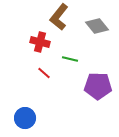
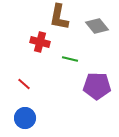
brown L-shape: rotated 28 degrees counterclockwise
red line: moved 20 px left, 11 px down
purple pentagon: moved 1 px left
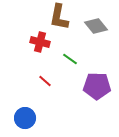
gray diamond: moved 1 px left
green line: rotated 21 degrees clockwise
red line: moved 21 px right, 3 px up
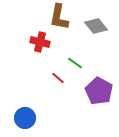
green line: moved 5 px right, 4 px down
red line: moved 13 px right, 3 px up
purple pentagon: moved 2 px right, 5 px down; rotated 28 degrees clockwise
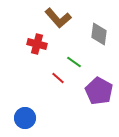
brown L-shape: moved 1 px left, 1 px down; rotated 52 degrees counterclockwise
gray diamond: moved 3 px right, 8 px down; rotated 45 degrees clockwise
red cross: moved 3 px left, 2 px down
green line: moved 1 px left, 1 px up
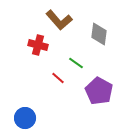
brown L-shape: moved 1 px right, 2 px down
red cross: moved 1 px right, 1 px down
green line: moved 2 px right, 1 px down
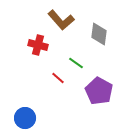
brown L-shape: moved 2 px right
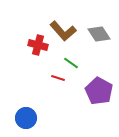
brown L-shape: moved 2 px right, 11 px down
gray diamond: rotated 40 degrees counterclockwise
green line: moved 5 px left
red line: rotated 24 degrees counterclockwise
blue circle: moved 1 px right
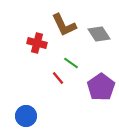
brown L-shape: moved 1 px right, 6 px up; rotated 16 degrees clockwise
red cross: moved 1 px left, 2 px up
red line: rotated 32 degrees clockwise
purple pentagon: moved 2 px right, 4 px up; rotated 8 degrees clockwise
blue circle: moved 2 px up
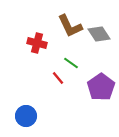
brown L-shape: moved 6 px right, 1 px down
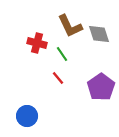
gray diamond: rotated 15 degrees clockwise
green line: moved 9 px left, 9 px up; rotated 21 degrees clockwise
blue circle: moved 1 px right
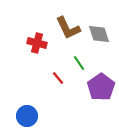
brown L-shape: moved 2 px left, 2 px down
green line: moved 17 px right, 9 px down
